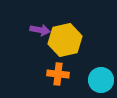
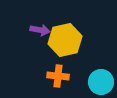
orange cross: moved 2 px down
cyan circle: moved 2 px down
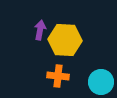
purple arrow: rotated 90 degrees counterclockwise
yellow hexagon: rotated 16 degrees clockwise
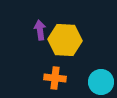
purple arrow: rotated 18 degrees counterclockwise
orange cross: moved 3 px left, 2 px down
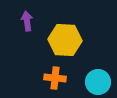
purple arrow: moved 13 px left, 9 px up
cyan circle: moved 3 px left
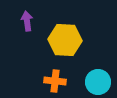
orange cross: moved 3 px down
